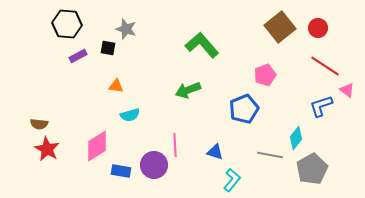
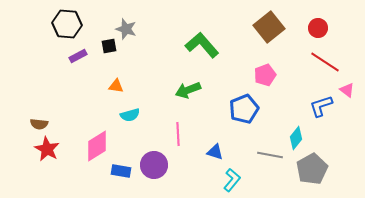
brown square: moved 11 px left
black square: moved 1 px right, 2 px up; rotated 21 degrees counterclockwise
red line: moved 4 px up
pink line: moved 3 px right, 11 px up
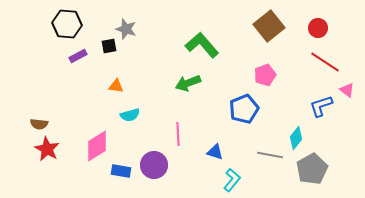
brown square: moved 1 px up
green arrow: moved 7 px up
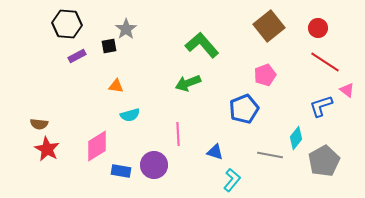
gray star: rotated 20 degrees clockwise
purple rectangle: moved 1 px left
gray pentagon: moved 12 px right, 8 px up
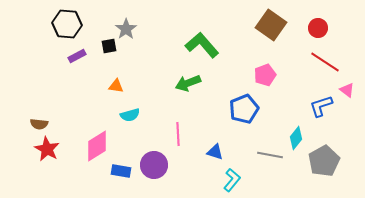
brown square: moved 2 px right, 1 px up; rotated 16 degrees counterclockwise
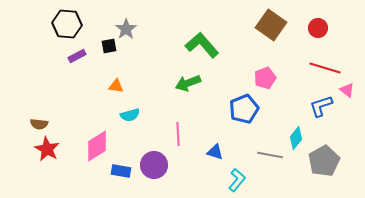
red line: moved 6 px down; rotated 16 degrees counterclockwise
pink pentagon: moved 3 px down
cyan L-shape: moved 5 px right
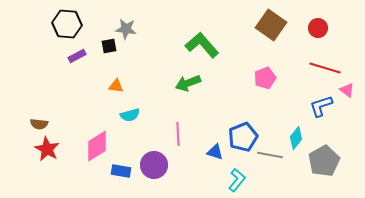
gray star: rotated 30 degrees counterclockwise
blue pentagon: moved 1 px left, 28 px down
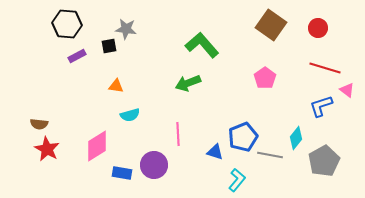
pink pentagon: rotated 15 degrees counterclockwise
blue rectangle: moved 1 px right, 2 px down
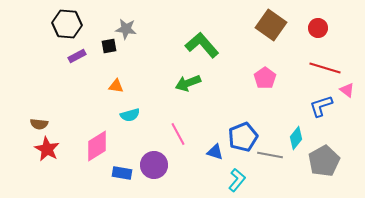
pink line: rotated 25 degrees counterclockwise
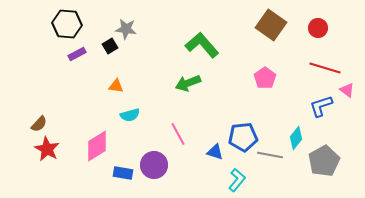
black square: moved 1 px right; rotated 21 degrees counterclockwise
purple rectangle: moved 2 px up
brown semicircle: rotated 54 degrees counterclockwise
blue pentagon: rotated 16 degrees clockwise
blue rectangle: moved 1 px right
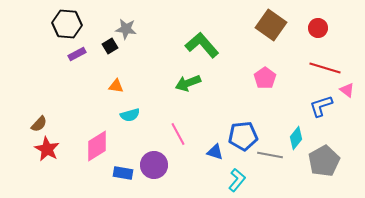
blue pentagon: moved 1 px up
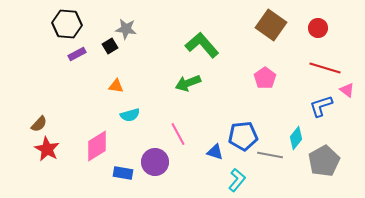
purple circle: moved 1 px right, 3 px up
